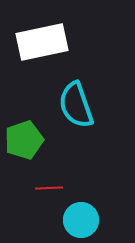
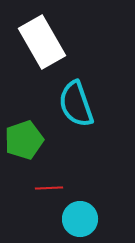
white rectangle: rotated 72 degrees clockwise
cyan semicircle: moved 1 px up
cyan circle: moved 1 px left, 1 px up
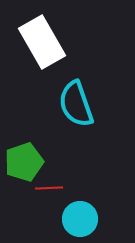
green pentagon: moved 22 px down
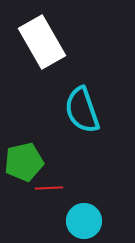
cyan semicircle: moved 6 px right, 6 px down
green pentagon: rotated 6 degrees clockwise
cyan circle: moved 4 px right, 2 px down
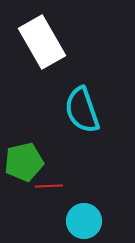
red line: moved 2 px up
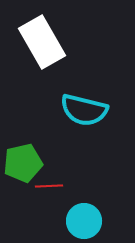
cyan semicircle: moved 2 px right; rotated 57 degrees counterclockwise
green pentagon: moved 1 px left, 1 px down
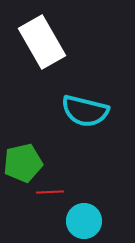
cyan semicircle: moved 1 px right, 1 px down
red line: moved 1 px right, 6 px down
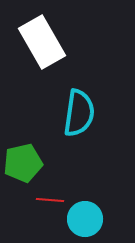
cyan semicircle: moved 6 px left, 2 px down; rotated 96 degrees counterclockwise
red line: moved 8 px down; rotated 8 degrees clockwise
cyan circle: moved 1 px right, 2 px up
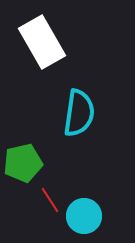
red line: rotated 52 degrees clockwise
cyan circle: moved 1 px left, 3 px up
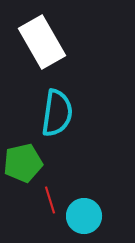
cyan semicircle: moved 22 px left
red line: rotated 16 degrees clockwise
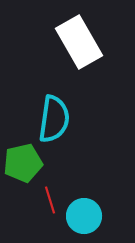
white rectangle: moved 37 px right
cyan semicircle: moved 3 px left, 6 px down
